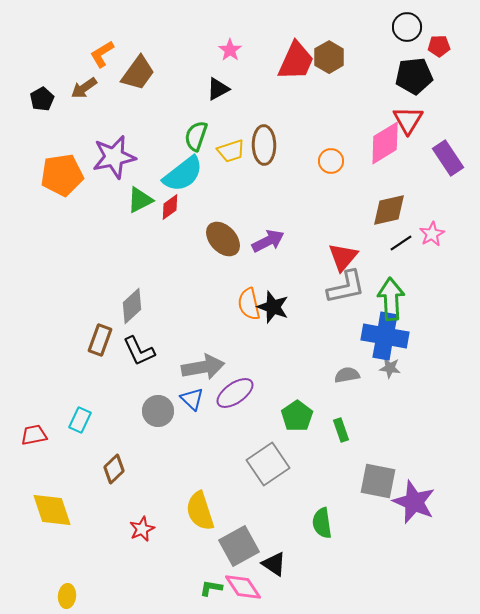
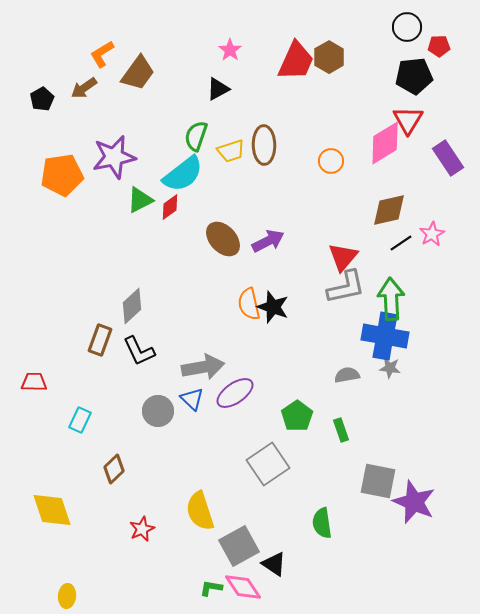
red trapezoid at (34, 435): moved 53 px up; rotated 12 degrees clockwise
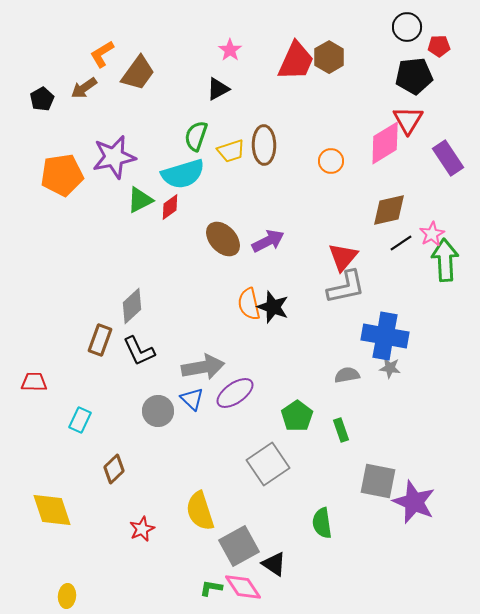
cyan semicircle at (183, 174): rotated 21 degrees clockwise
green arrow at (391, 299): moved 54 px right, 39 px up
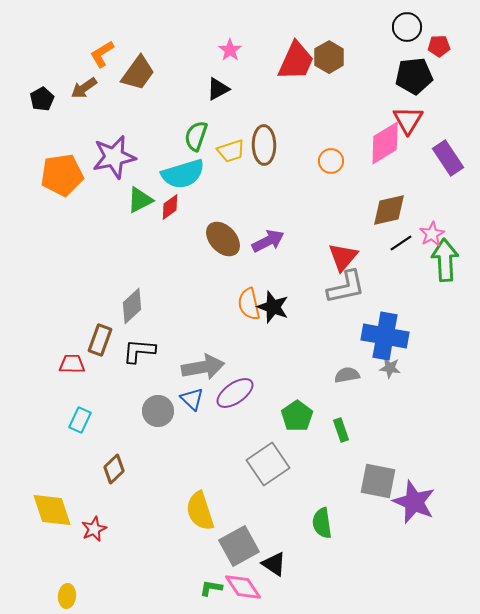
black L-shape at (139, 351): rotated 120 degrees clockwise
red trapezoid at (34, 382): moved 38 px right, 18 px up
red star at (142, 529): moved 48 px left
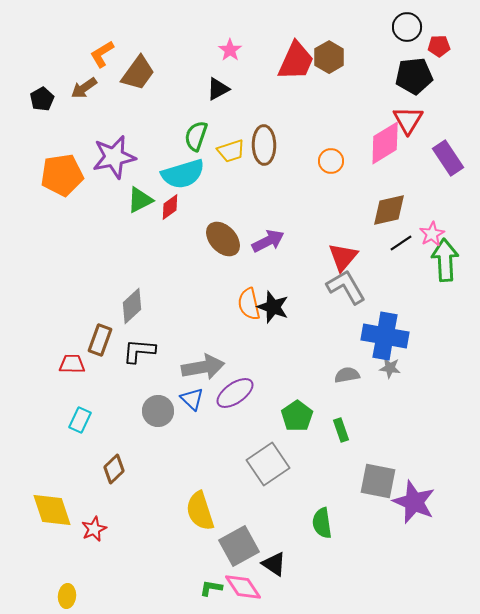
gray L-shape at (346, 287): rotated 108 degrees counterclockwise
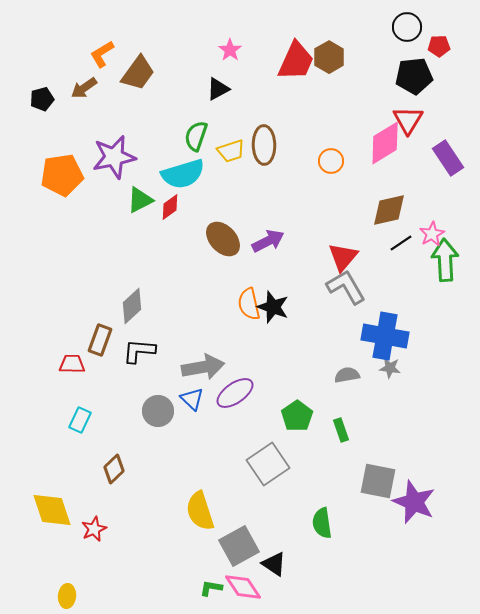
black pentagon at (42, 99): rotated 15 degrees clockwise
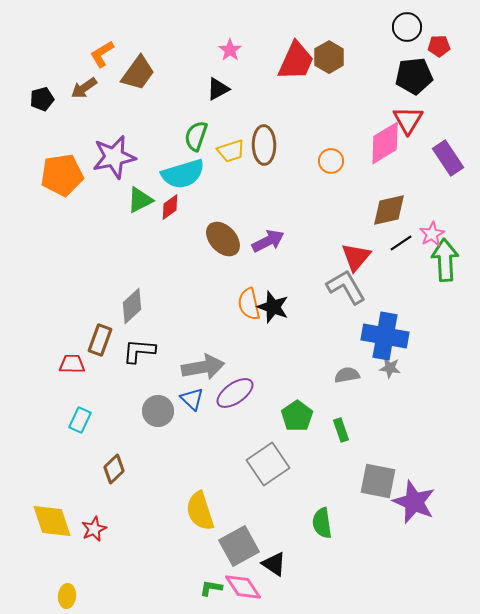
red triangle at (343, 257): moved 13 px right
yellow diamond at (52, 510): moved 11 px down
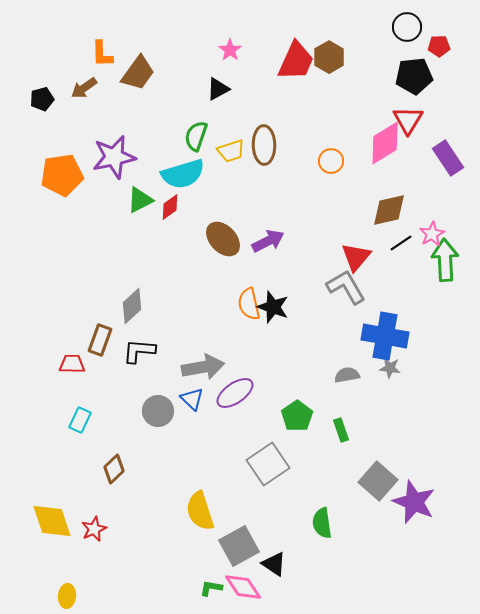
orange L-shape at (102, 54): rotated 60 degrees counterclockwise
gray square at (378, 481): rotated 30 degrees clockwise
